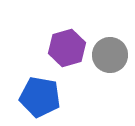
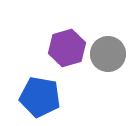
gray circle: moved 2 px left, 1 px up
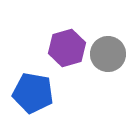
blue pentagon: moved 7 px left, 4 px up
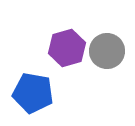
gray circle: moved 1 px left, 3 px up
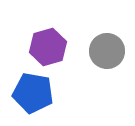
purple hexagon: moved 19 px left, 1 px up
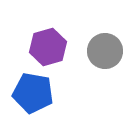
gray circle: moved 2 px left
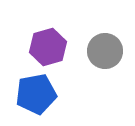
blue pentagon: moved 3 px right, 1 px down; rotated 21 degrees counterclockwise
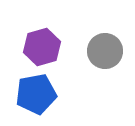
purple hexagon: moved 6 px left
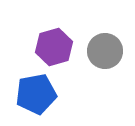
purple hexagon: moved 12 px right
